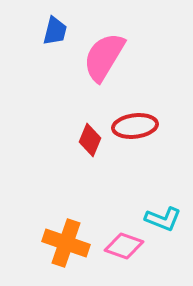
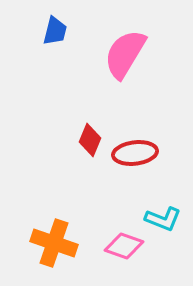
pink semicircle: moved 21 px right, 3 px up
red ellipse: moved 27 px down
orange cross: moved 12 px left
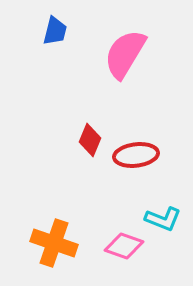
red ellipse: moved 1 px right, 2 px down
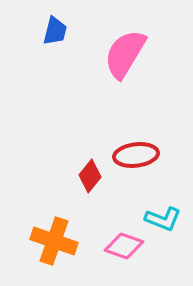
red diamond: moved 36 px down; rotated 16 degrees clockwise
orange cross: moved 2 px up
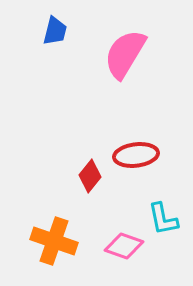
cyan L-shape: rotated 57 degrees clockwise
